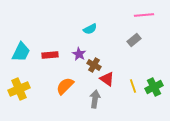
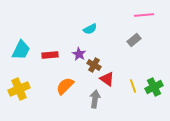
cyan trapezoid: moved 2 px up
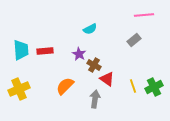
cyan trapezoid: rotated 30 degrees counterclockwise
red rectangle: moved 5 px left, 4 px up
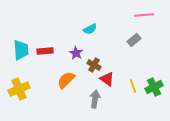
purple star: moved 3 px left, 1 px up
orange semicircle: moved 1 px right, 6 px up
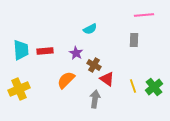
gray rectangle: rotated 48 degrees counterclockwise
green cross: rotated 12 degrees counterclockwise
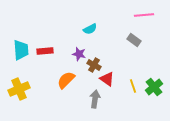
gray rectangle: rotated 56 degrees counterclockwise
purple star: moved 3 px right, 1 px down; rotated 16 degrees counterclockwise
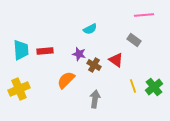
red triangle: moved 9 px right, 19 px up
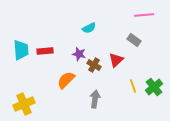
cyan semicircle: moved 1 px left, 1 px up
red triangle: rotated 42 degrees clockwise
yellow cross: moved 5 px right, 15 px down
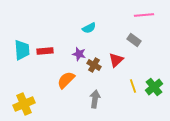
cyan trapezoid: moved 1 px right
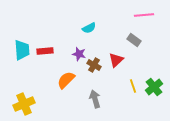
gray arrow: rotated 24 degrees counterclockwise
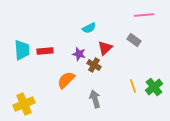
red triangle: moved 11 px left, 12 px up
